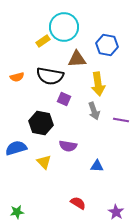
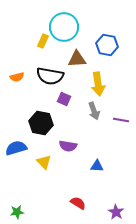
yellow rectangle: rotated 32 degrees counterclockwise
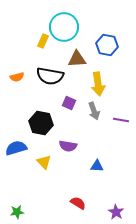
purple square: moved 5 px right, 4 px down
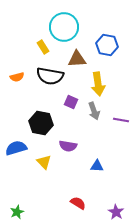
yellow rectangle: moved 6 px down; rotated 56 degrees counterclockwise
purple square: moved 2 px right, 1 px up
green star: rotated 16 degrees counterclockwise
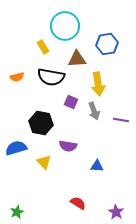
cyan circle: moved 1 px right, 1 px up
blue hexagon: moved 1 px up; rotated 20 degrees counterclockwise
black semicircle: moved 1 px right, 1 px down
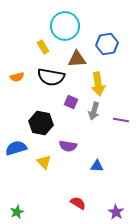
gray arrow: rotated 36 degrees clockwise
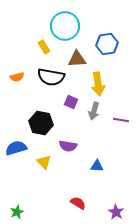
yellow rectangle: moved 1 px right
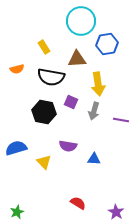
cyan circle: moved 16 px right, 5 px up
orange semicircle: moved 8 px up
black hexagon: moved 3 px right, 11 px up
blue triangle: moved 3 px left, 7 px up
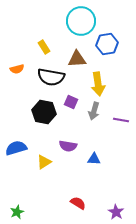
yellow triangle: rotated 42 degrees clockwise
